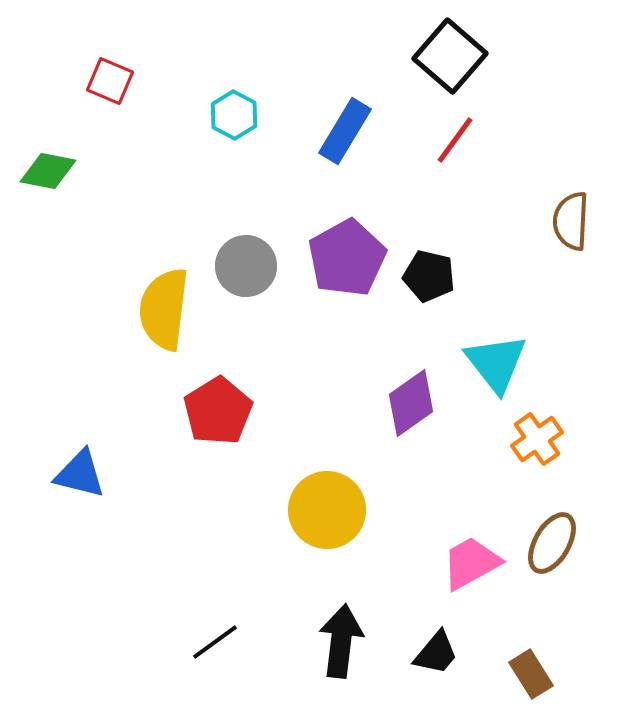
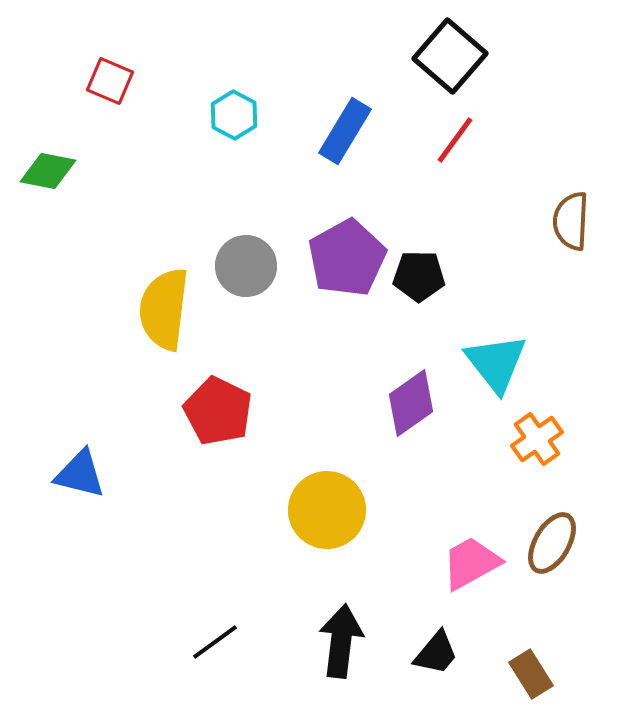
black pentagon: moved 10 px left; rotated 12 degrees counterclockwise
red pentagon: rotated 14 degrees counterclockwise
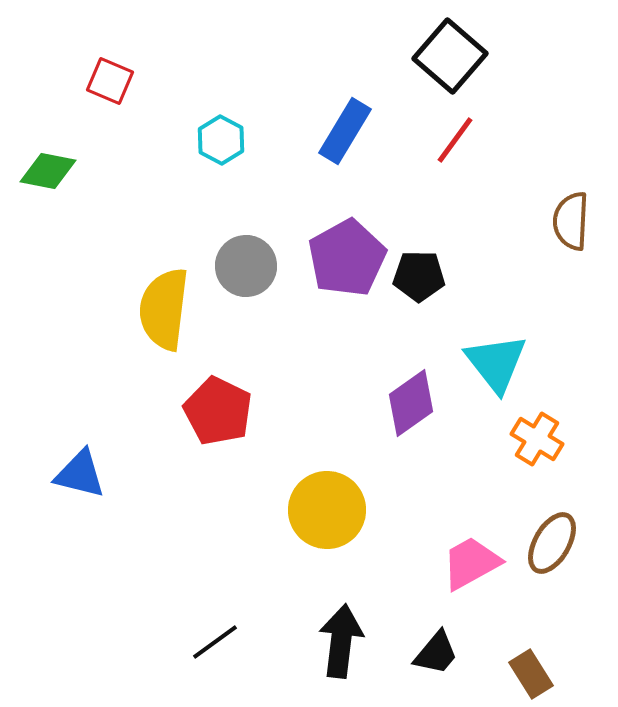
cyan hexagon: moved 13 px left, 25 px down
orange cross: rotated 24 degrees counterclockwise
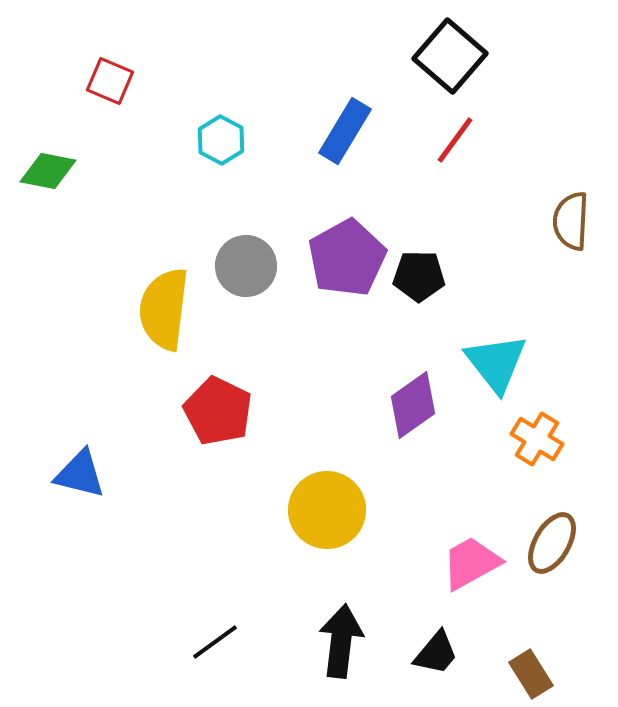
purple diamond: moved 2 px right, 2 px down
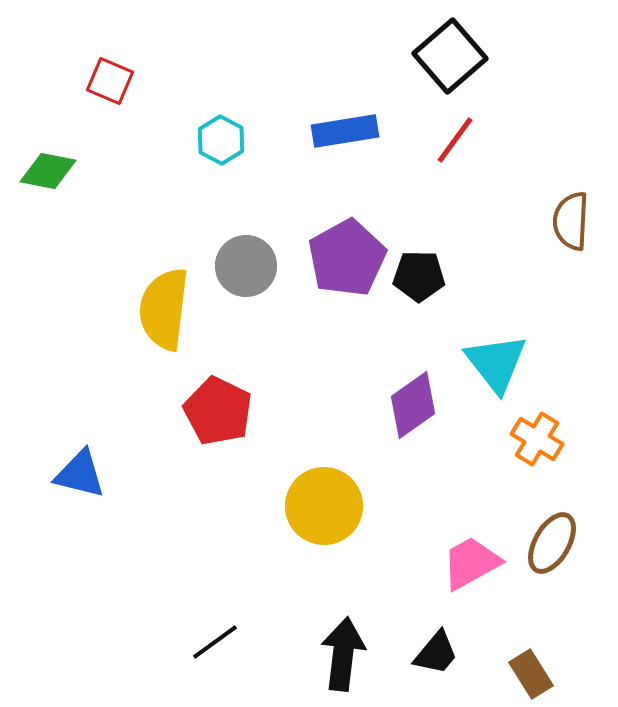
black square: rotated 8 degrees clockwise
blue rectangle: rotated 50 degrees clockwise
yellow circle: moved 3 px left, 4 px up
black arrow: moved 2 px right, 13 px down
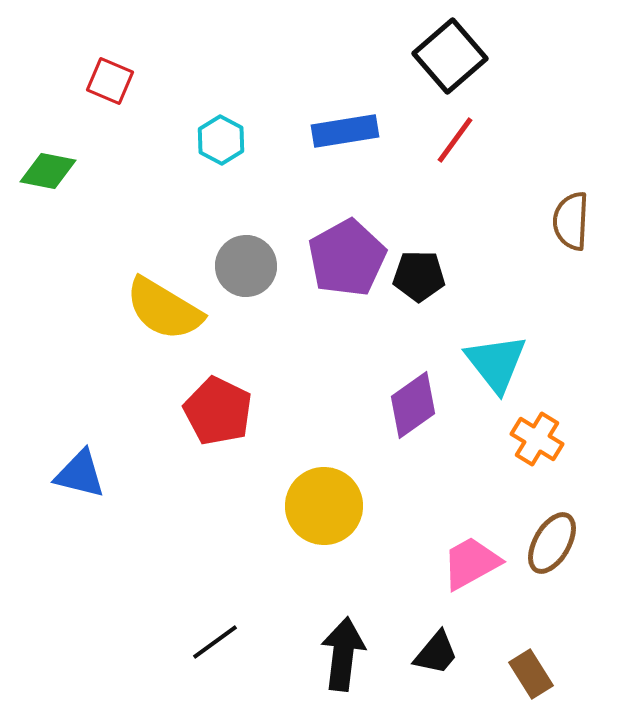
yellow semicircle: rotated 66 degrees counterclockwise
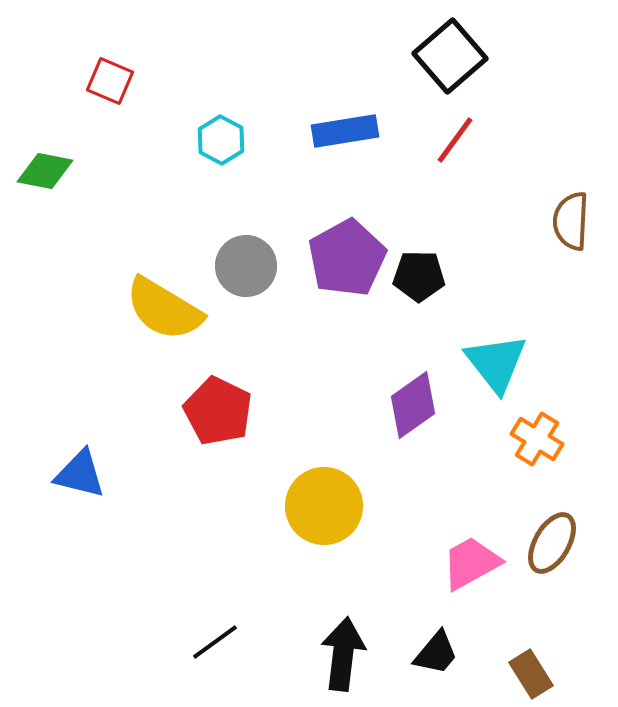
green diamond: moved 3 px left
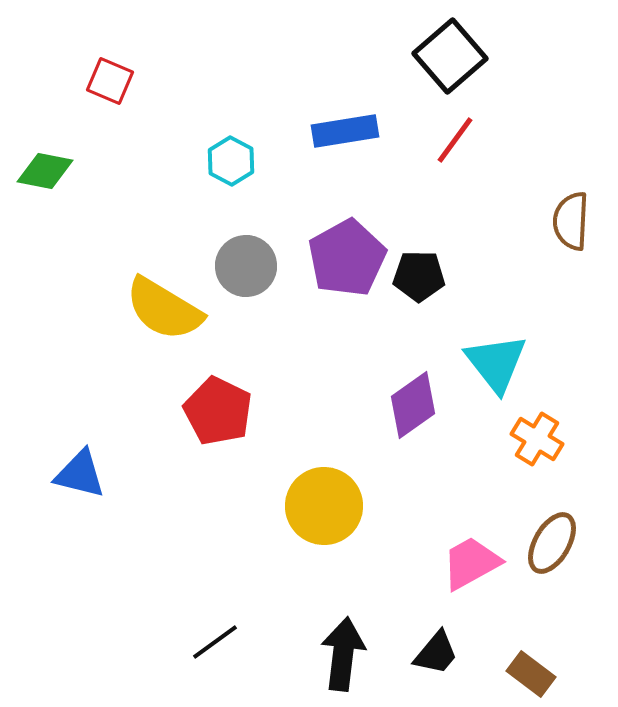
cyan hexagon: moved 10 px right, 21 px down
brown rectangle: rotated 21 degrees counterclockwise
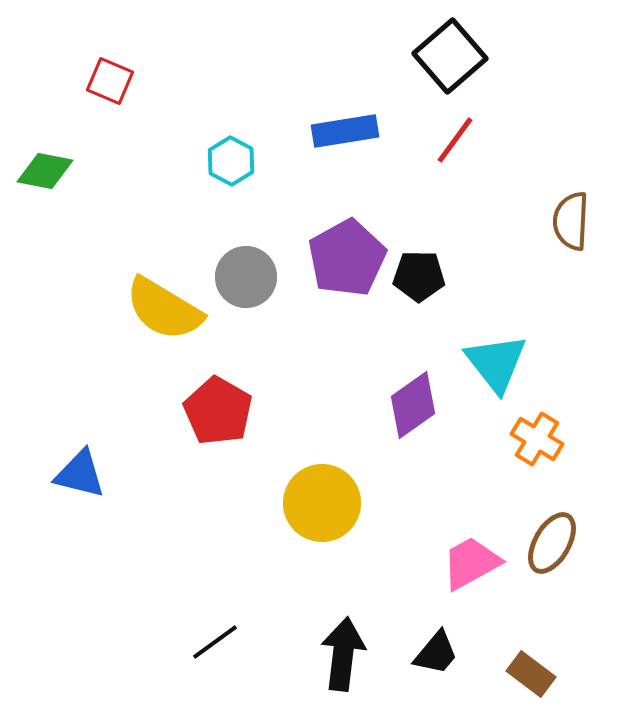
gray circle: moved 11 px down
red pentagon: rotated 4 degrees clockwise
yellow circle: moved 2 px left, 3 px up
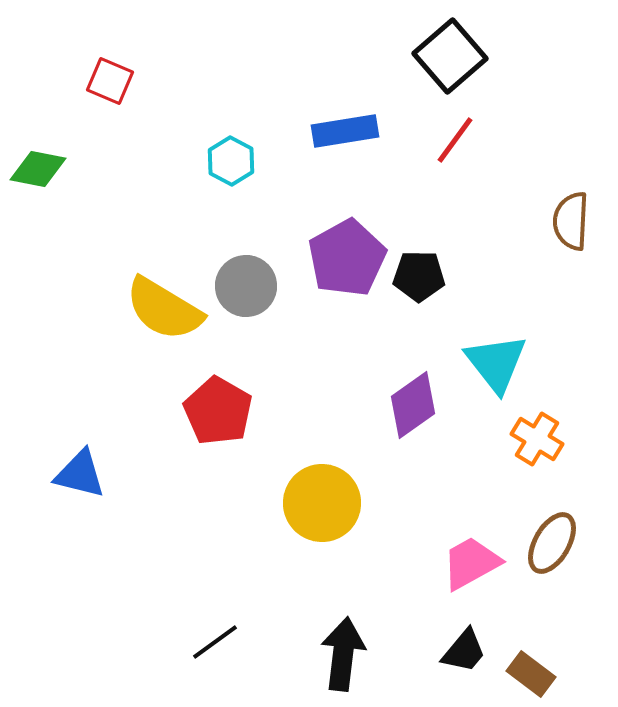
green diamond: moved 7 px left, 2 px up
gray circle: moved 9 px down
black trapezoid: moved 28 px right, 2 px up
